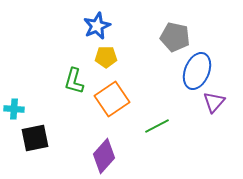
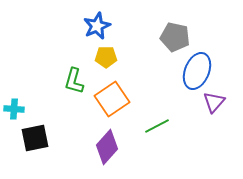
purple diamond: moved 3 px right, 9 px up
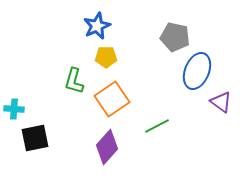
purple triangle: moved 7 px right; rotated 35 degrees counterclockwise
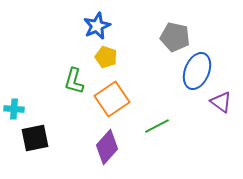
yellow pentagon: rotated 20 degrees clockwise
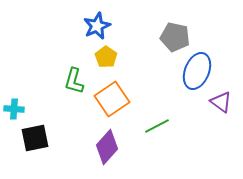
yellow pentagon: rotated 15 degrees clockwise
